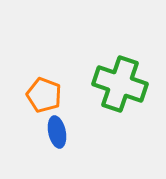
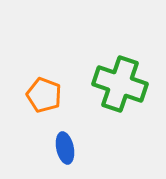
blue ellipse: moved 8 px right, 16 px down
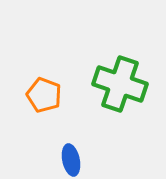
blue ellipse: moved 6 px right, 12 px down
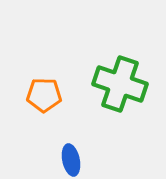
orange pentagon: rotated 20 degrees counterclockwise
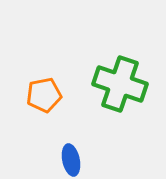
orange pentagon: rotated 12 degrees counterclockwise
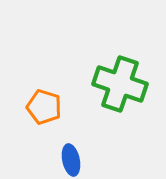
orange pentagon: moved 12 px down; rotated 28 degrees clockwise
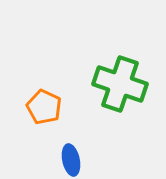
orange pentagon: rotated 8 degrees clockwise
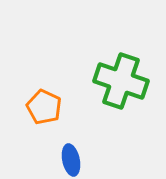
green cross: moved 1 px right, 3 px up
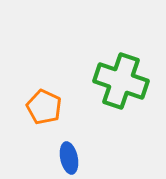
blue ellipse: moved 2 px left, 2 px up
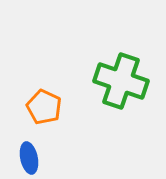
blue ellipse: moved 40 px left
